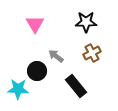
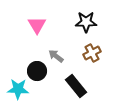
pink triangle: moved 2 px right, 1 px down
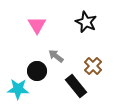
black star: rotated 25 degrees clockwise
brown cross: moved 1 px right, 13 px down; rotated 18 degrees counterclockwise
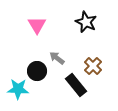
gray arrow: moved 1 px right, 2 px down
black rectangle: moved 1 px up
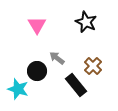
cyan star: rotated 15 degrees clockwise
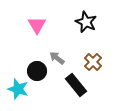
brown cross: moved 4 px up
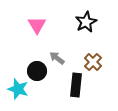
black star: rotated 20 degrees clockwise
black rectangle: rotated 45 degrees clockwise
